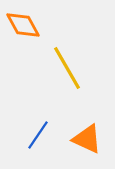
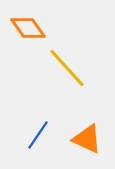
orange diamond: moved 5 px right, 3 px down; rotated 6 degrees counterclockwise
yellow line: rotated 12 degrees counterclockwise
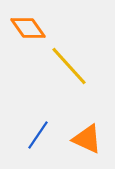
yellow line: moved 2 px right, 2 px up
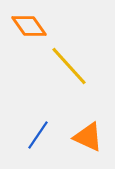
orange diamond: moved 1 px right, 2 px up
orange triangle: moved 1 px right, 2 px up
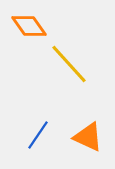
yellow line: moved 2 px up
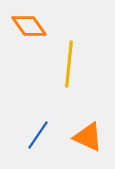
yellow line: rotated 48 degrees clockwise
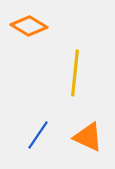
orange diamond: rotated 24 degrees counterclockwise
yellow line: moved 6 px right, 9 px down
